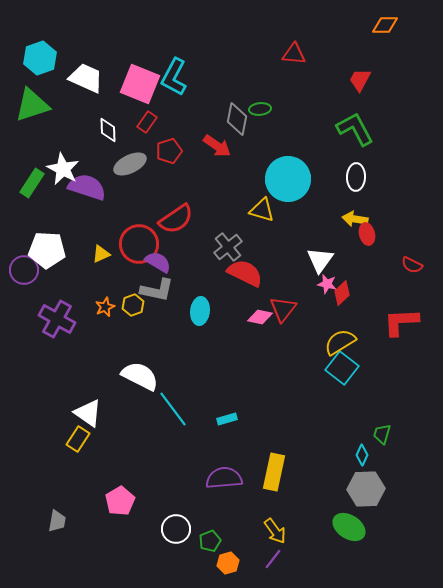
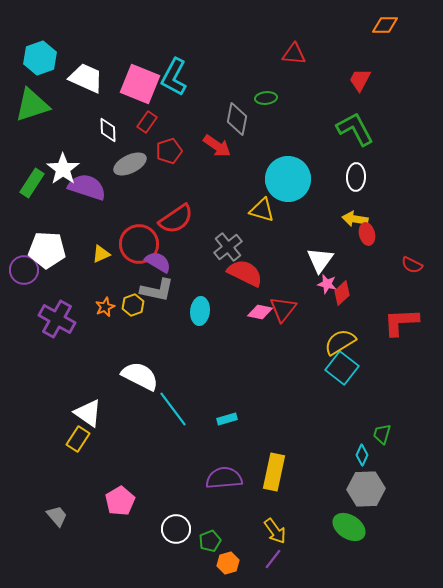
green ellipse at (260, 109): moved 6 px right, 11 px up
white star at (63, 169): rotated 8 degrees clockwise
pink diamond at (260, 317): moved 5 px up
gray trapezoid at (57, 521): moved 5 px up; rotated 50 degrees counterclockwise
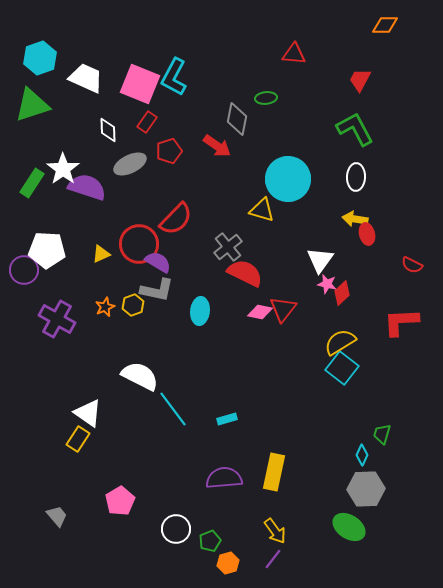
red semicircle at (176, 219): rotated 12 degrees counterclockwise
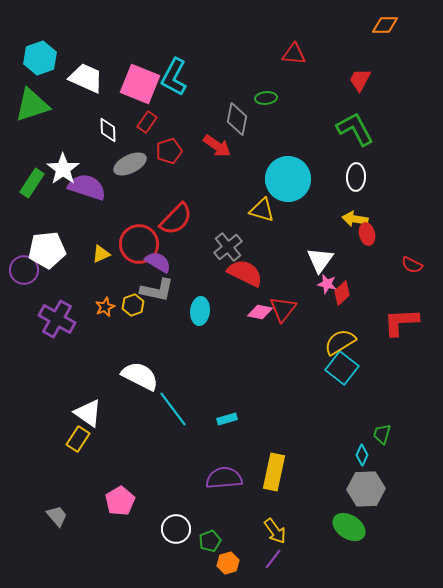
white pentagon at (47, 250): rotated 9 degrees counterclockwise
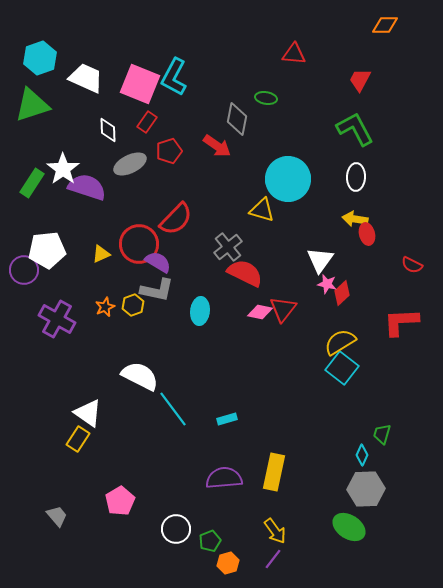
green ellipse at (266, 98): rotated 15 degrees clockwise
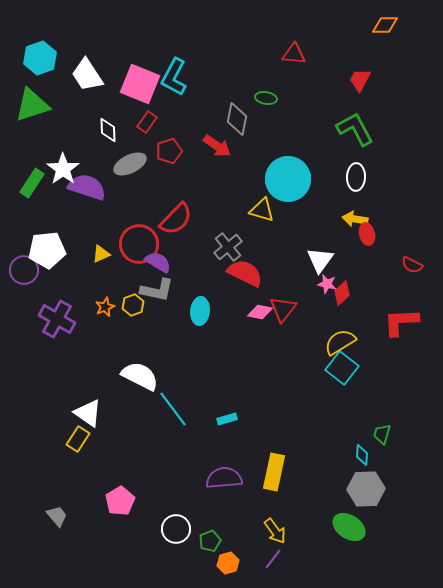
white trapezoid at (86, 78): moved 1 px right, 3 px up; rotated 147 degrees counterclockwise
cyan diamond at (362, 455): rotated 20 degrees counterclockwise
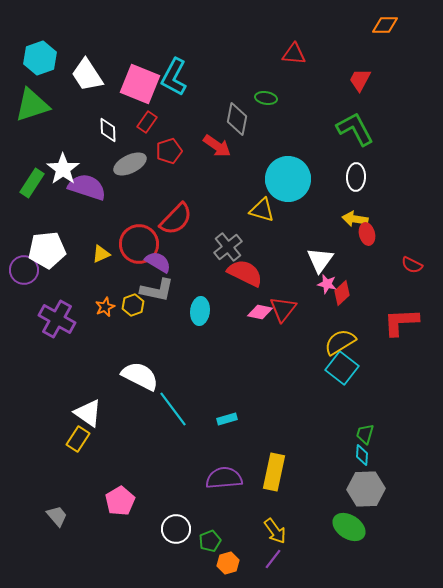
green trapezoid at (382, 434): moved 17 px left
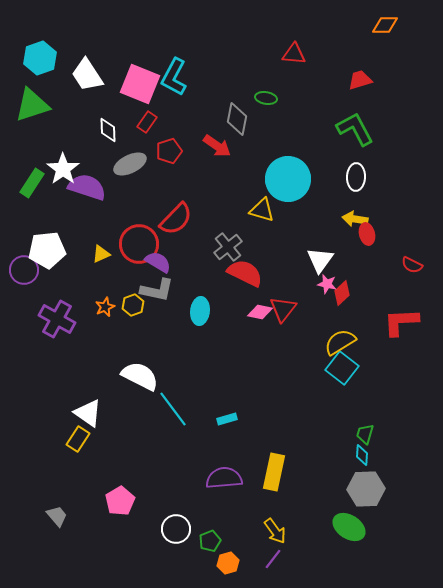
red trapezoid at (360, 80): rotated 45 degrees clockwise
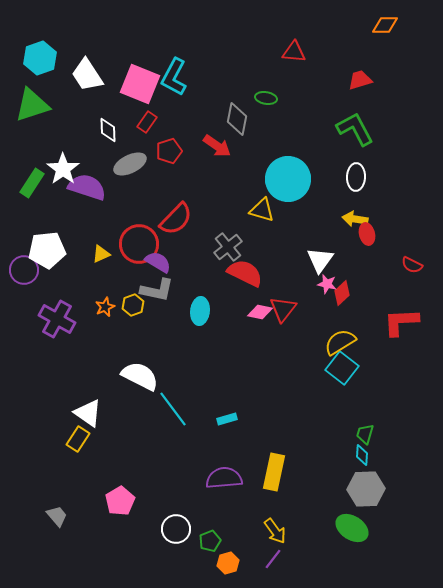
red triangle at (294, 54): moved 2 px up
green ellipse at (349, 527): moved 3 px right, 1 px down
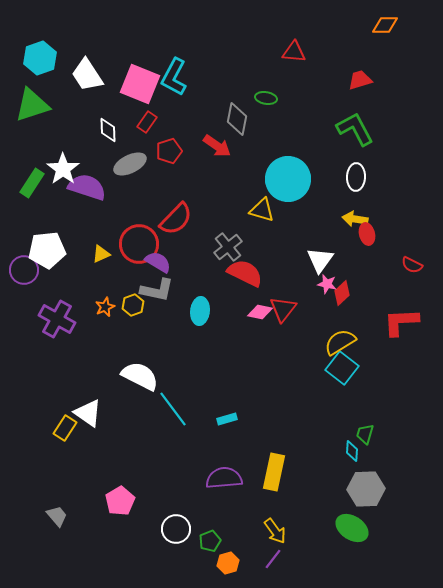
yellow rectangle at (78, 439): moved 13 px left, 11 px up
cyan diamond at (362, 455): moved 10 px left, 4 px up
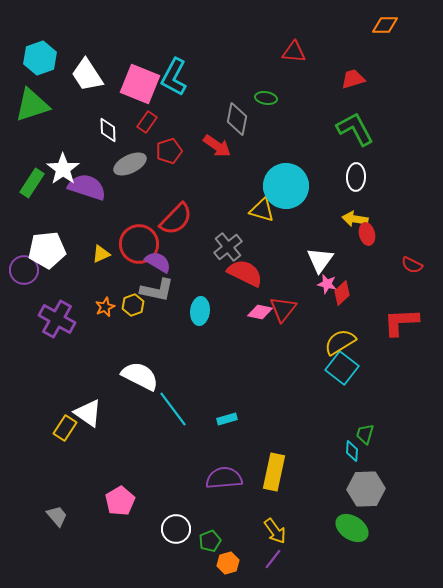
red trapezoid at (360, 80): moved 7 px left, 1 px up
cyan circle at (288, 179): moved 2 px left, 7 px down
